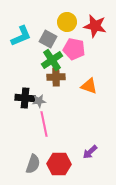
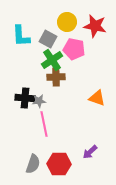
cyan L-shape: rotated 110 degrees clockwise
orange triangle: moved 8 px right, 12 px down
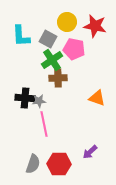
brown cross: moved 2 px right, 1 px down
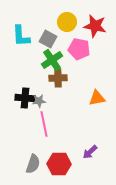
pink pentagon: moved 5 px right
orange triangle: rotated 30 degrees counterclockwise
